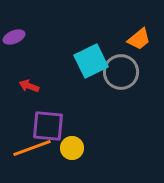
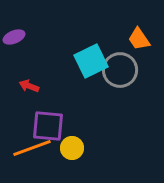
orange trapezoid: rotated 95 degrees clockwise
gray circle: moved 1 px left, 2 px up
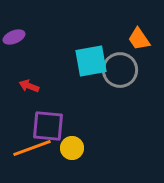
cyan square: rotated 16 degrees clockwise
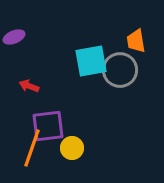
orange trapezoid: moved 3 px left, 2 px down; rotated 25 degrees clockwise
purple square: rotated 12 degrees counterclockwise
orange line: rotated 51 degrees counterclockwise
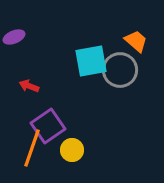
orange trapezoid: rotated 140 degrees clockwise
purple square: rotated 28 degrees counterclockwise
yellow circle: moved 2 px down
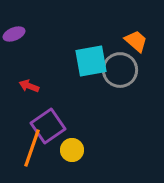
purple ellipse: moved 3 px up
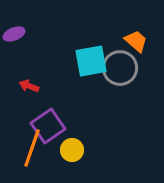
gray circle: moved 2 px up
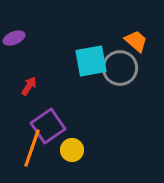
purple ellipse: moved 4 px down
red arrow: rotated 102 degrees clockwise
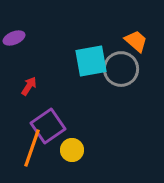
gray circle: moved 1 px right, 1 px down
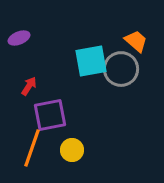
purple ellipse: moved 5 px right
purple square: moved 2 px right, 11 px up; rotated 24 degrees clockwise
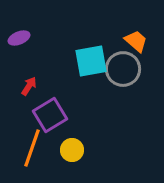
gray circle: moved 2 px right
purple square: rotated 20 degrees counterclockwise
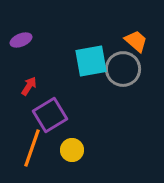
purple ellipse: moved 2 px right, 2 px down
